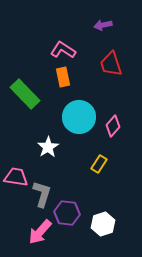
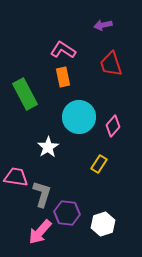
green rectangle: rotated 16 degrees clockwise
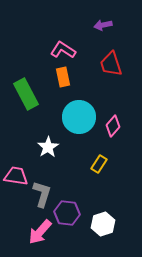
green rectangle: moved 1 px right
pink trapezoid: moved 1 px up
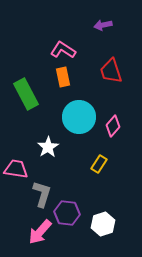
red trapezoid: moved 7 px down
pink trapezoid: moved 7 px up
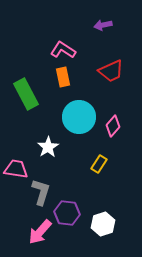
red trapezoid: rotated 96 degrees counterclockwise
gray L-shape: moved 1 px left, 2 px up
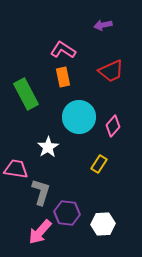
white hexagon: rotated 15 degrees clockwise
